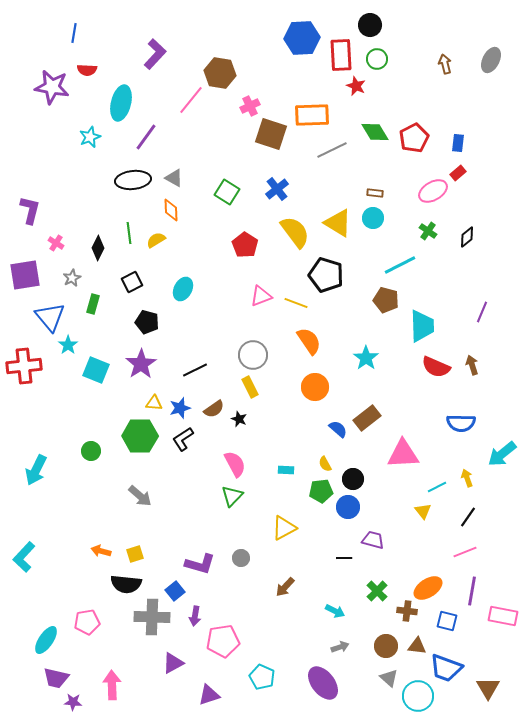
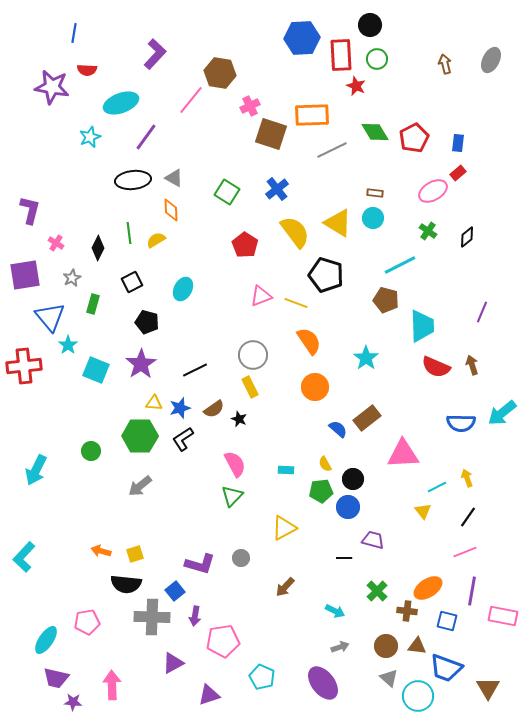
cyan ellipse at (121, 103): rotated 56 degrees clockwise
cyan arrow at (502, 454): moved 41 px up
gray arrow at (140, 496): moved 10 px up; rotated 100 degrees clockwise
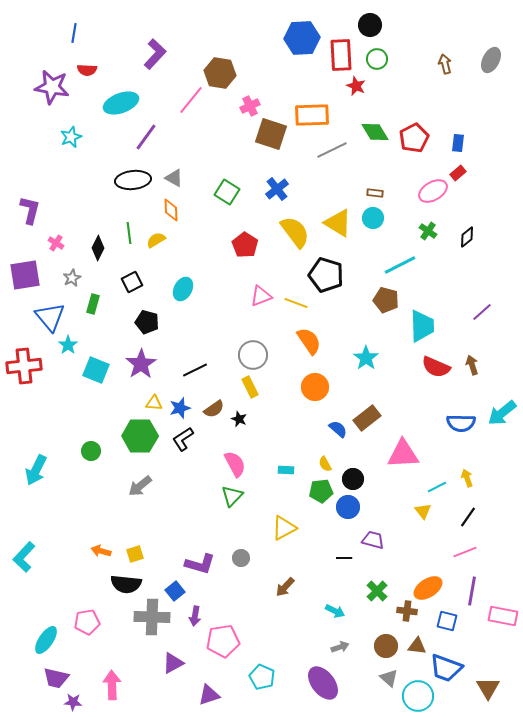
cyan star at (90, 137): moved 19 px left
purple line at (482, 312): rotated 25 degrees clockwise
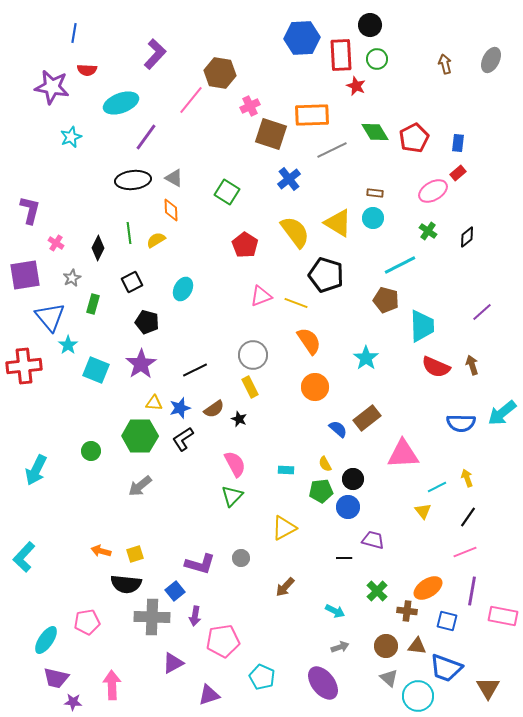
blue cross at (277, 189): moved 12 px right, 10 px up
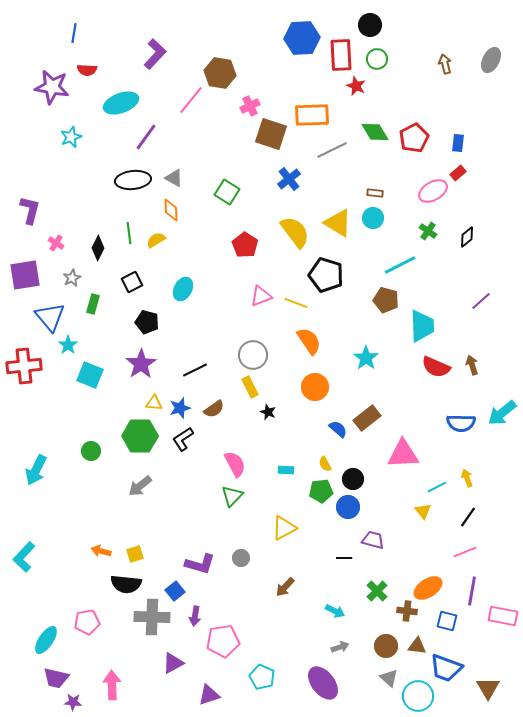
purple line at (482, 312): moved 1 px left, 11 px up
cyan square at (96, 370): moved 6 px left, 5 px down
black star at (239, 419): moved 29 px right, 7 px up
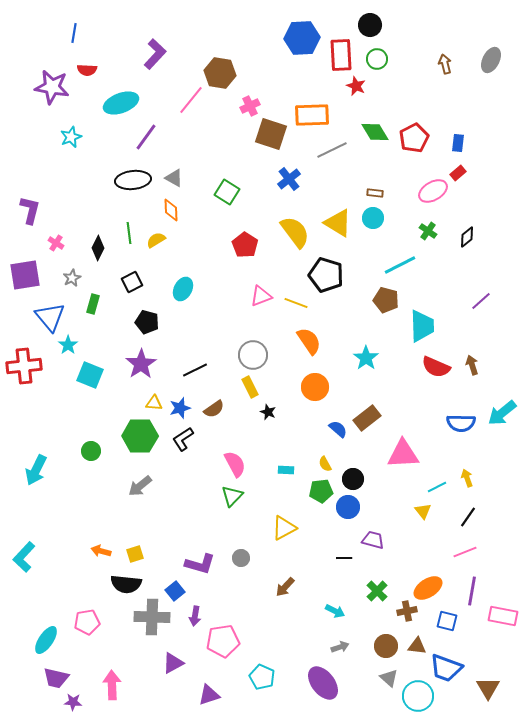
brown cross at (407, 611): rotated 18 degrees counterclockwise
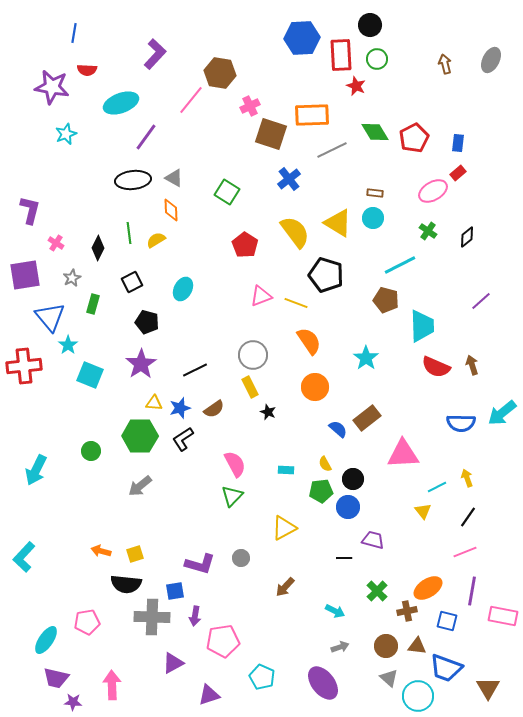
cyan star at (71, 137): moved 5 px left, 3 px up
blue square at (175, 591): rotated 30 degrees clockwise
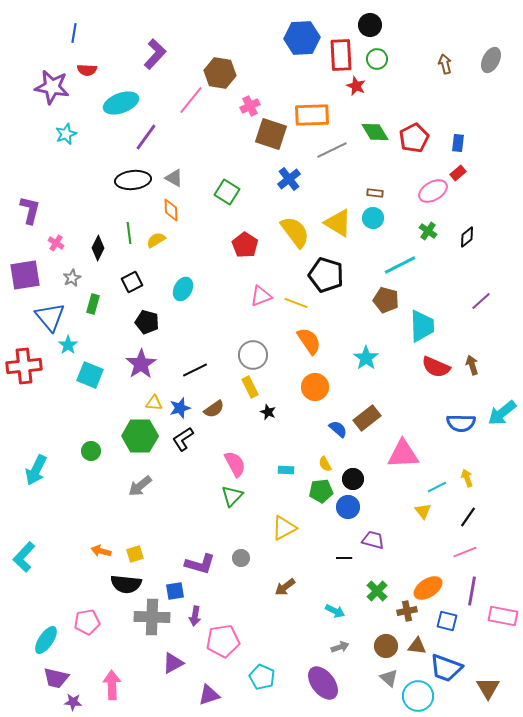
brown arrow at (285, 587): rotated 10 degrees clockwise
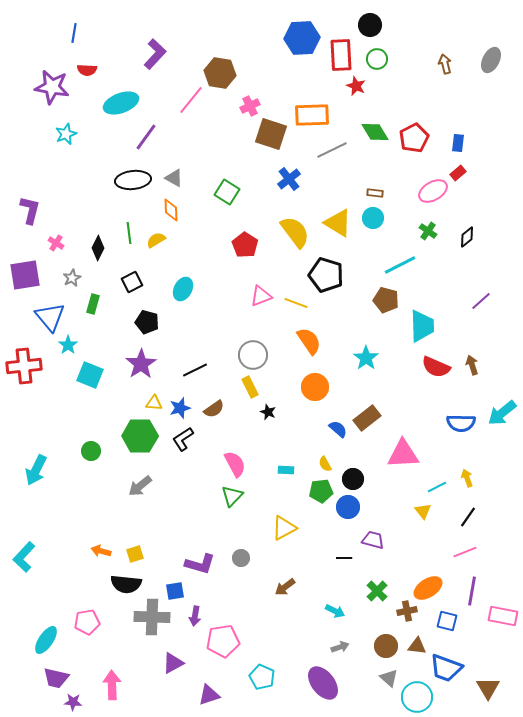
cyan circle at (418, 696): moved 1 px left, 1 px down
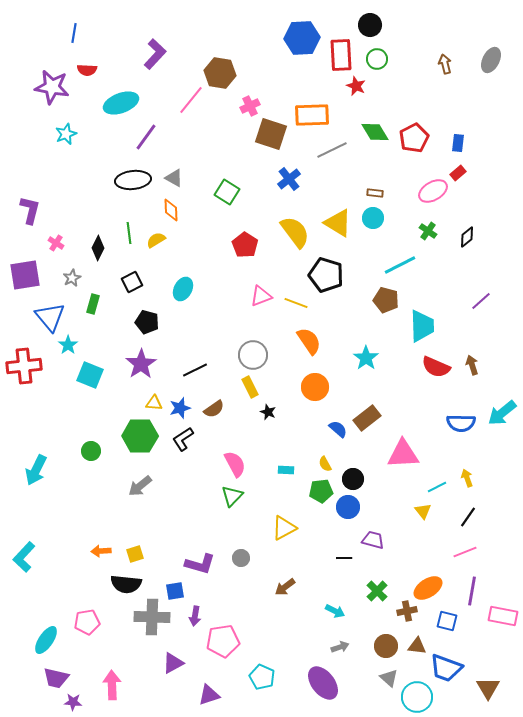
orange arrow at (101, 551): rotated 18 degrees counterclockwise
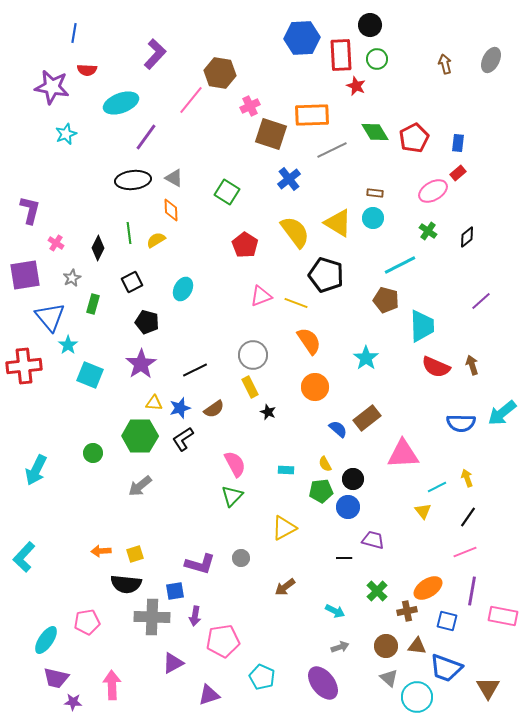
green circle at (91, 451): moved 2 px right, 2 px down
